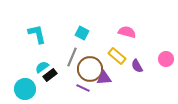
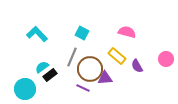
cyan L-shape: rotated 30 degrees counterclockwise
purple triangle: moved 1 px right
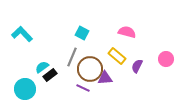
cyan L-shape: moved 15 px left
purple semicircle: rotated 56 degrees clockwise
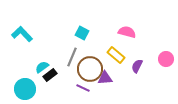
yellow rectangle: moved 1 px left, 1 px up
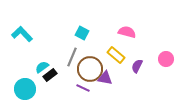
purple triangle: rotated 14 degrees clockwise
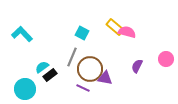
yellow rectangle: moved 1 px left, 28 px up
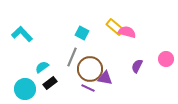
black rectangle: moved 8 px down
purple line: moved 5 px right
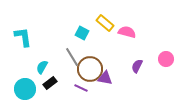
yellow rectangle: moved 10 px left, 4 px up
cyan L-shape: moved 1 px right, 3 px down; rotated 35 degrees clockwise
gray line: rotated 54 degrees counterclockwise
cyan semicircle: rotated 24 degrees counterclockwise
purple line: moved 7 px left
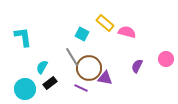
cyan square: moved 1 px down
brown circle: moved 1 px left, 1 px up
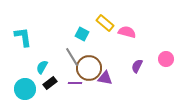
purple line: moved 6 px left, 5 px up; rotated 24 degrees counterclockwise
